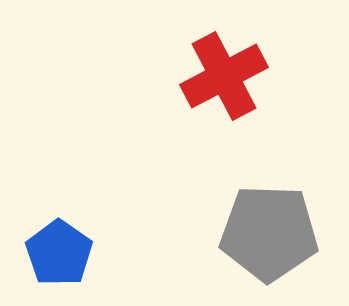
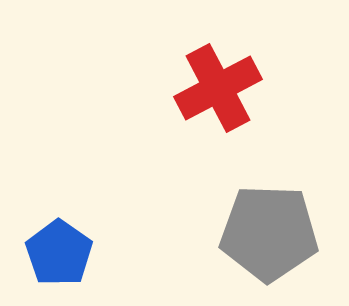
red cross: moved 6 px left, 12 px down
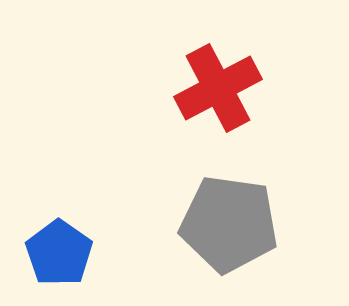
gray pentagon: moved 40 px left, 9 px up; rotated 6 degrees clockwise
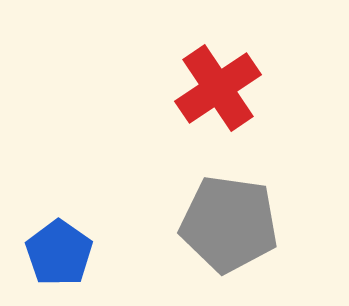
red cross: rotated 6 degrees counterclockwise
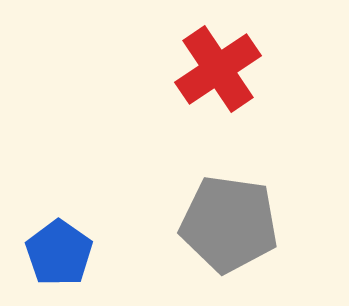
red cross: moved 19 px up
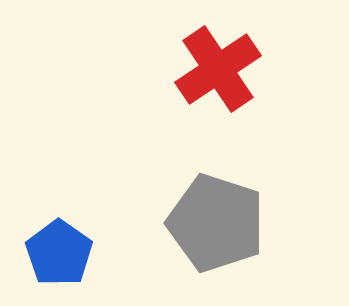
gray pentagon: moved 13 px left, 1 px up; rotated 10 degrees clockwise
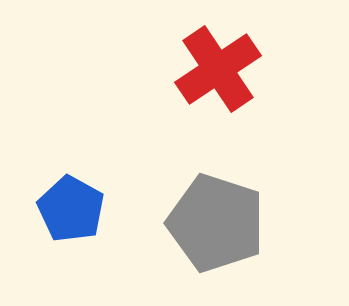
blue pentagon: moved 12 px right, 44 px up; rotated 6 degrees counterclockwise
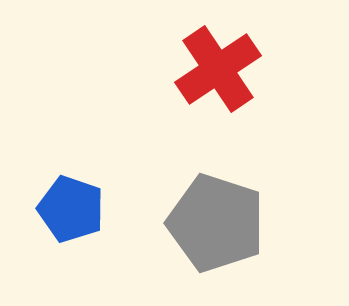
blue pentagon: rotated 10 degrees counterclockwise
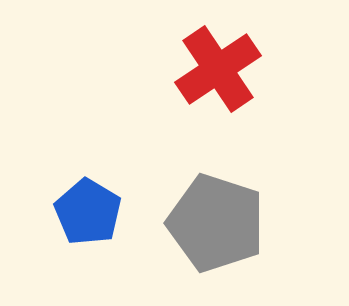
blue pentagon: moved 17 px right, 3 px down; rotated 12 degrees clockwise
